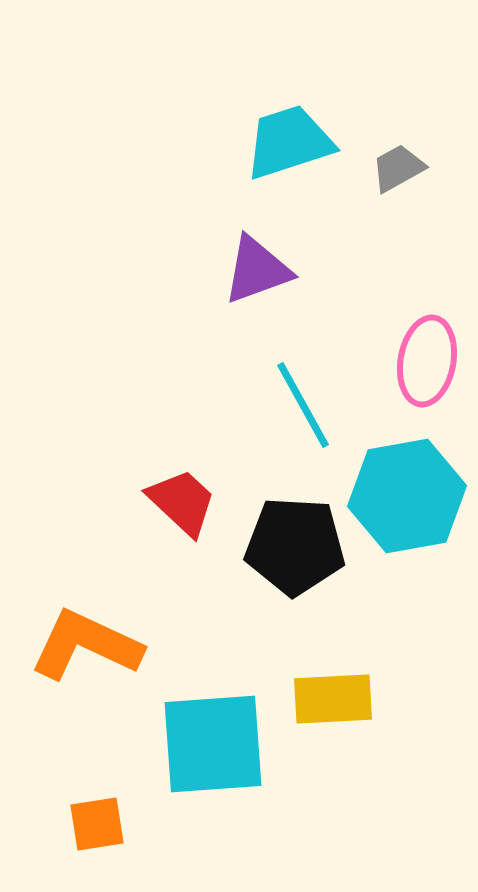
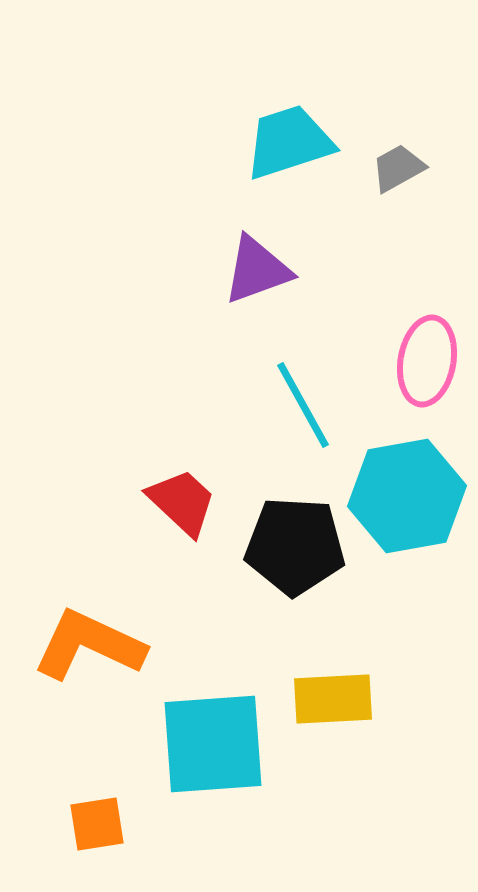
orange L-shape: moved 3 px right
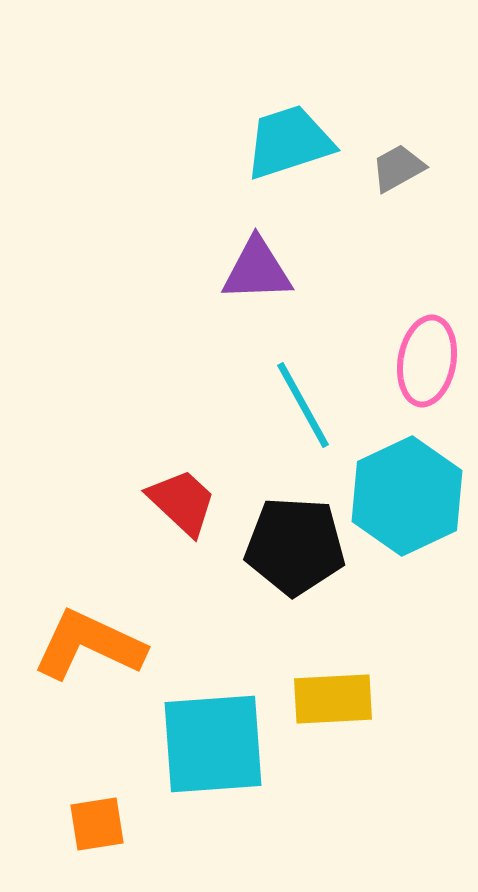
purple triangle: rotated 18 degrees clockwise
cyan hexagon: rotated 15 degrees counterclockwise
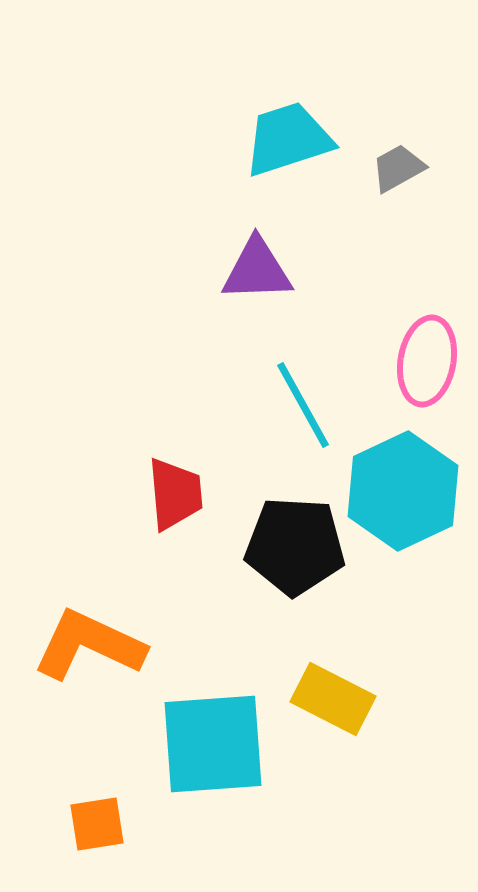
cyan trapezoid: moved 1 px left, 3 px up
cyan hexagon: moved 4 px left, 5 px up
red trapezoid: moved 7 px left, 8 px up; rotated 42 degrees clockwise
yellow rectangle: rotated 30 degrees clockwise
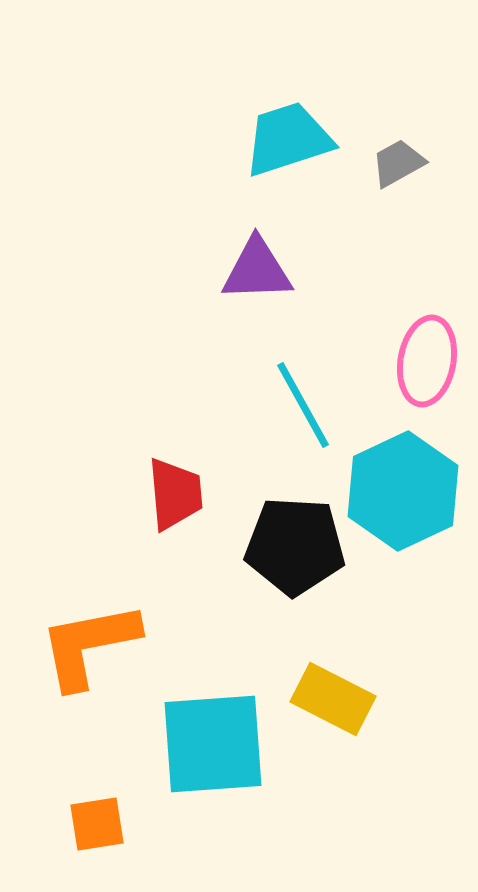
gray trapezoid: moved 5 px up
orange L-shape: rotated 36 degrees counterclockwise
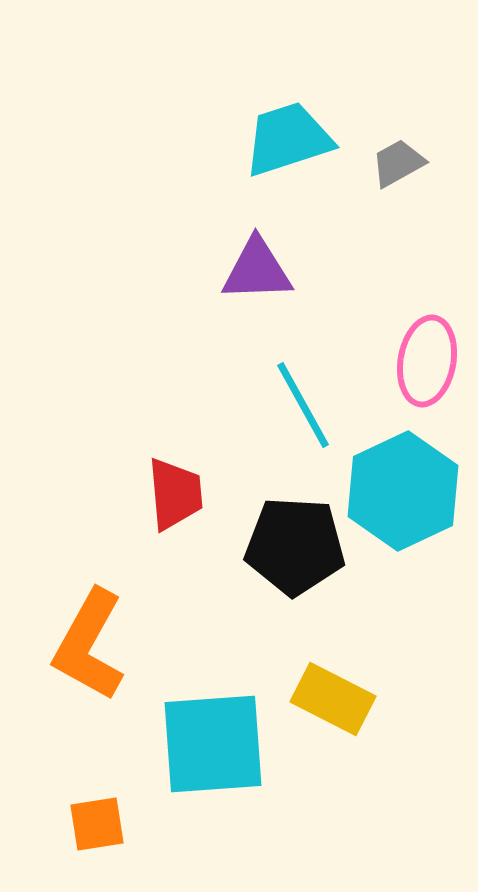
orange L-shape: rotated 50 degrees counterclockwise
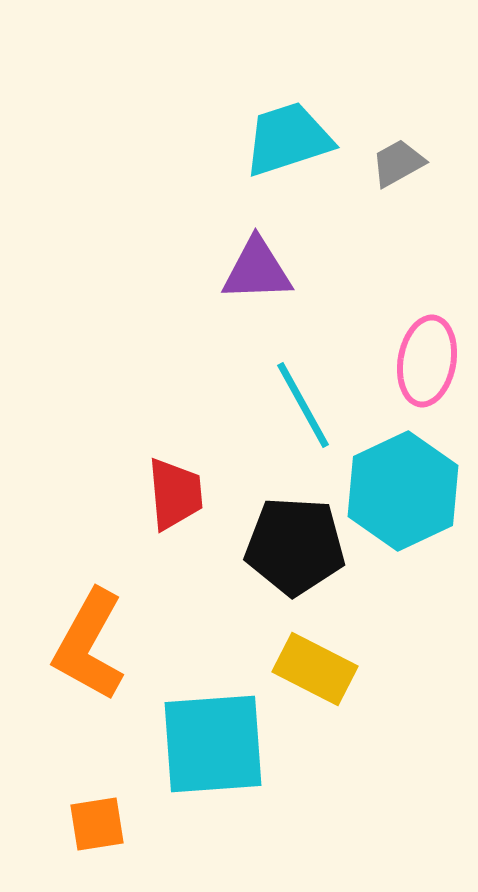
yellow rectangle: moved 18 px left, 30 px up
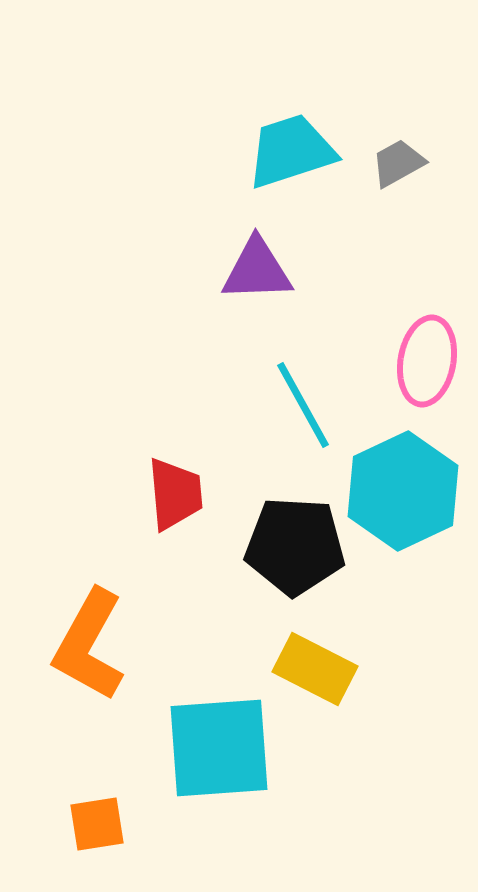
cyan trapezoid: moved 3 px right, 12 px down
cyan square: moved 6 px right, 4 px down
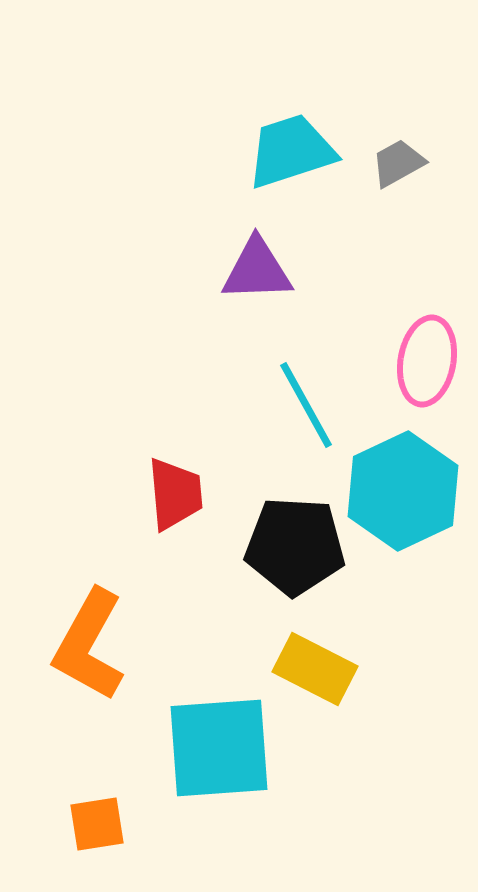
cyan line: moved 3 px right
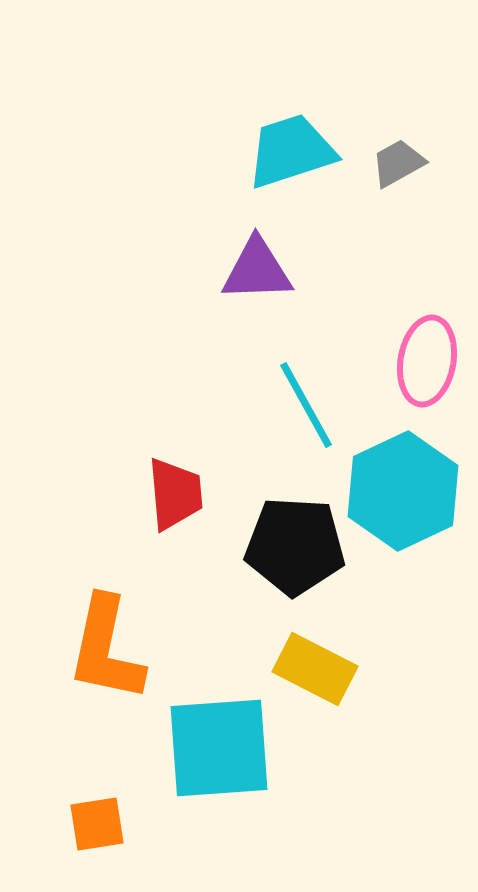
orange L-shape: moved 17 px right, 4 px down; rotated 17 degrees counterclockwise
